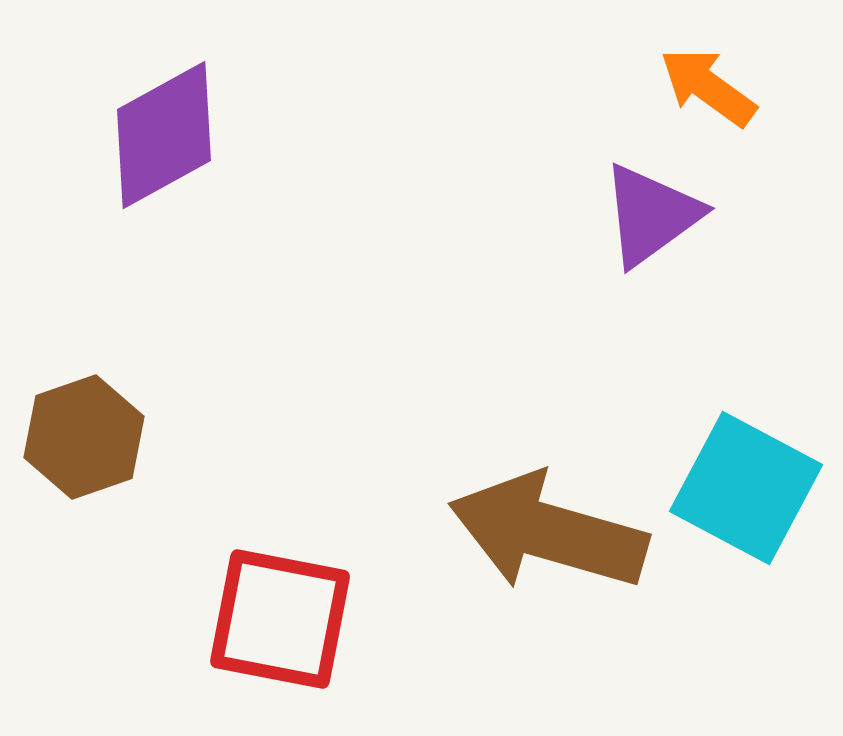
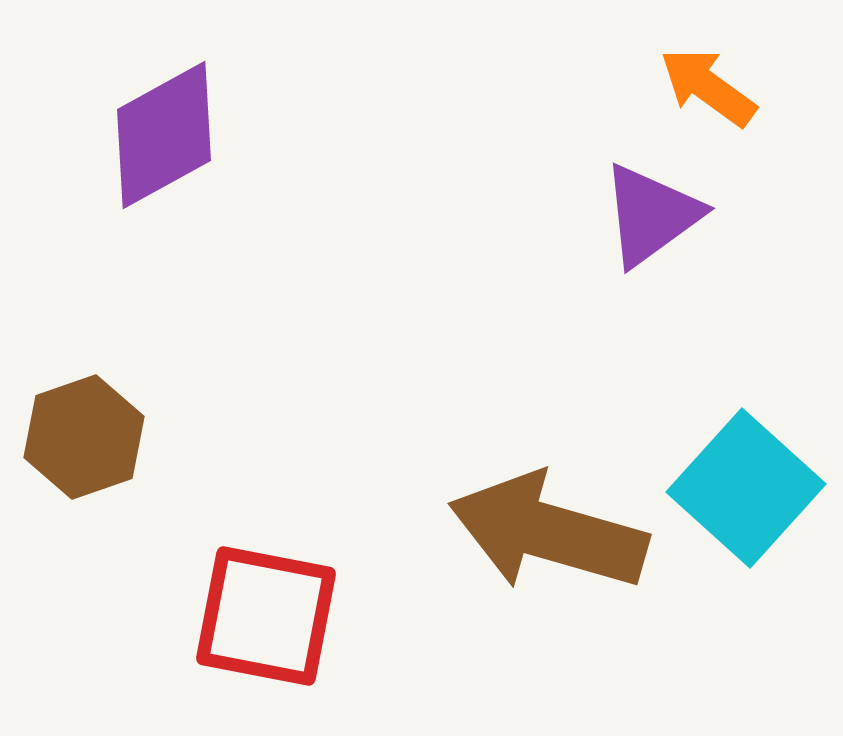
cyan square: rotated 14 degrees clockwise
red square: moved 14 px left, 3 px up
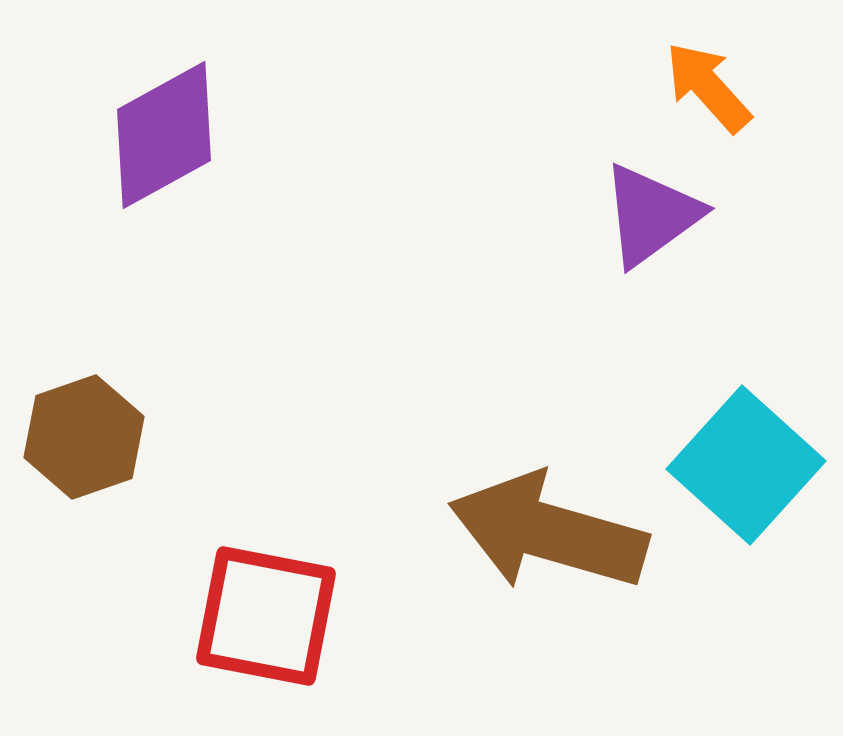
orange arrow: rotated 12 degrees clockwise
cyan square: moved 23 px up
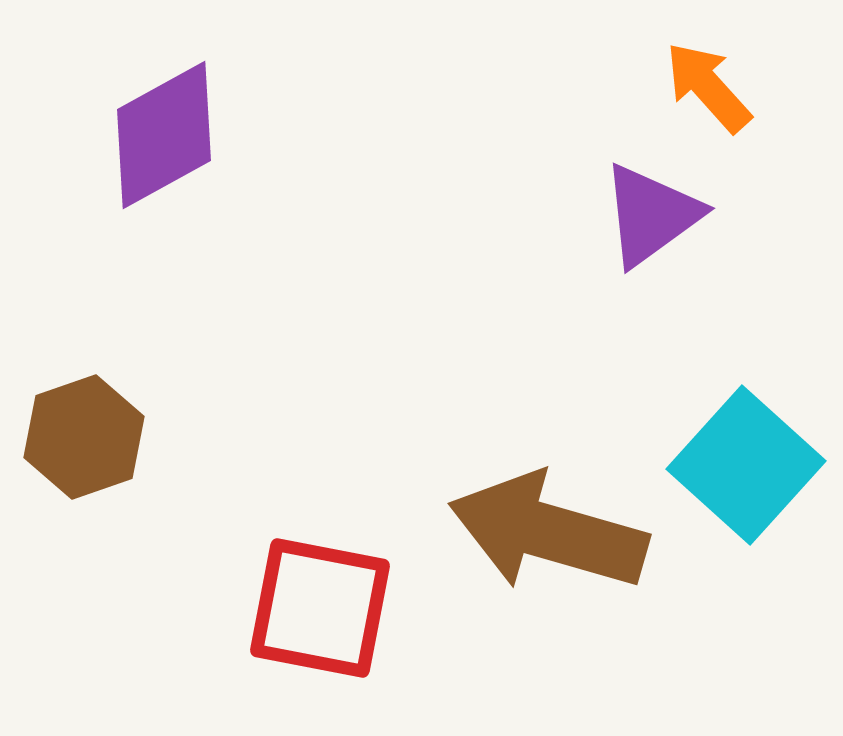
red square: moved 54 px right, 8 px up
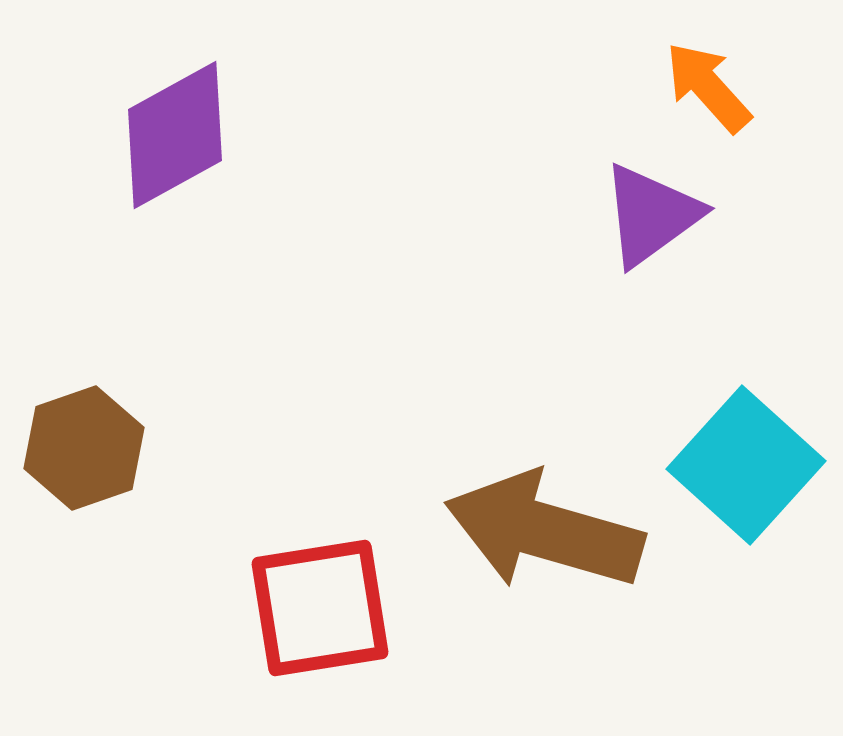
purple diamond: moved 11 px right
brown hexagon: moved 11 px down
brown arrow: moved 4 px left, 1 px up
red square: rotated 20 degrees counterclockwise
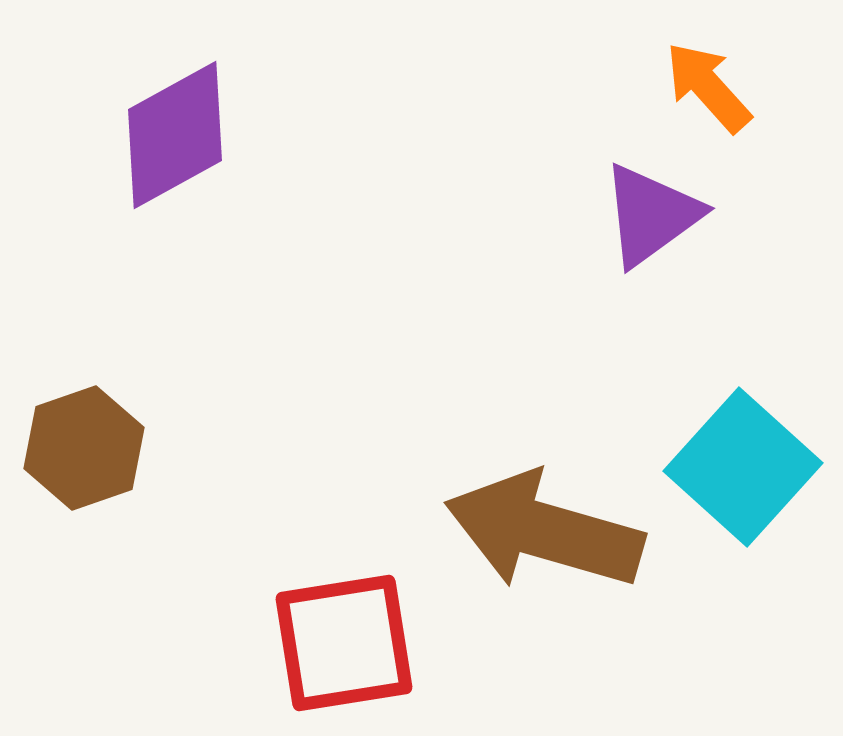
cyan square: moved 3 px left, 2 px down
red square: moved 24 px right, 35 px down
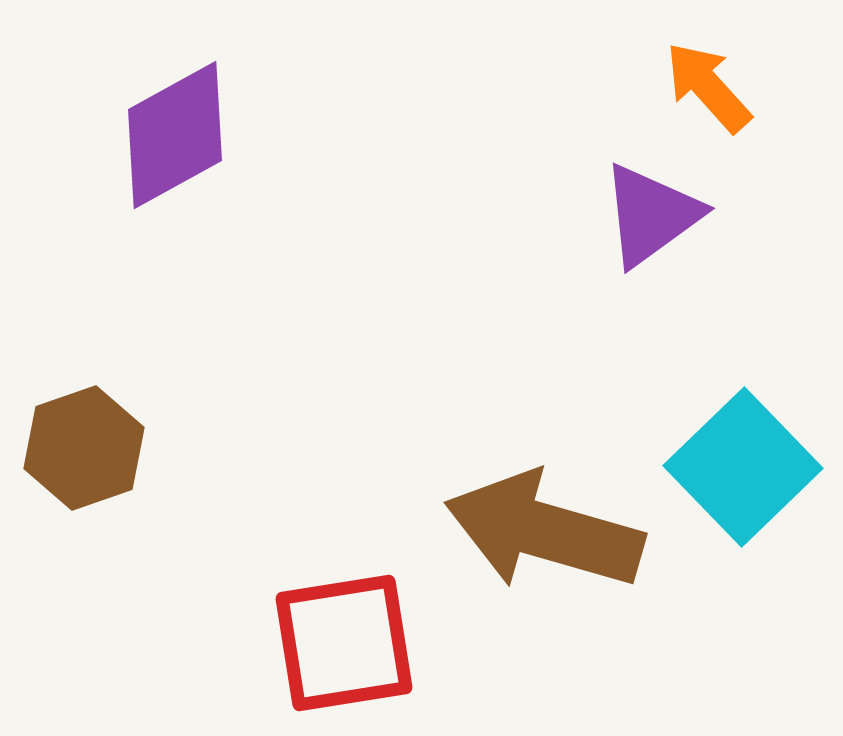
cyan square: rotated 4 degrees clockwise
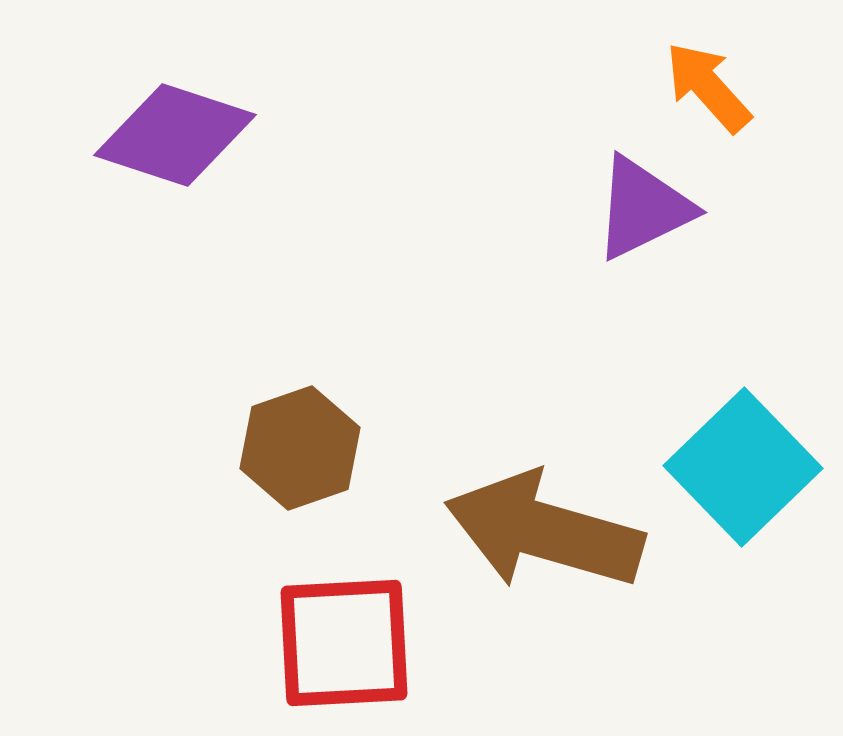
purple diamond: rotated 47 degrees clockwise
purple triangle: moved 8 px left, 7 px up; rotated 10 degrees clockwise
brown hexagon: moved 216 px right
red square: rotated 6 degrees clockwise
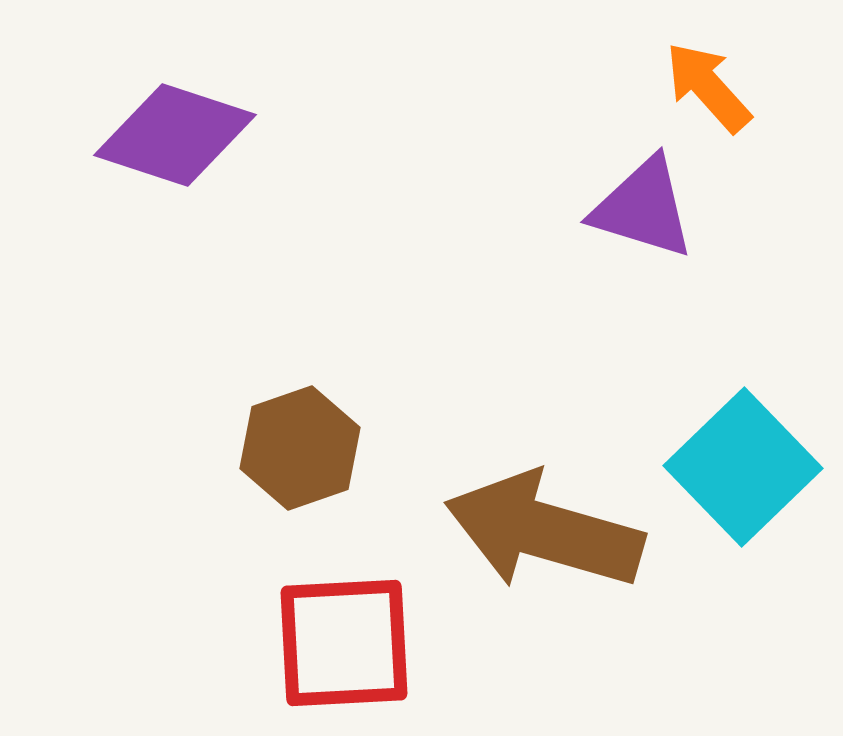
purple triangle: rotated 43 degrees clockwise
